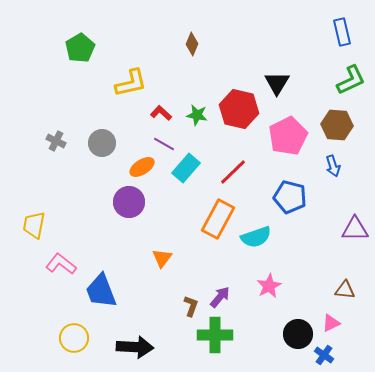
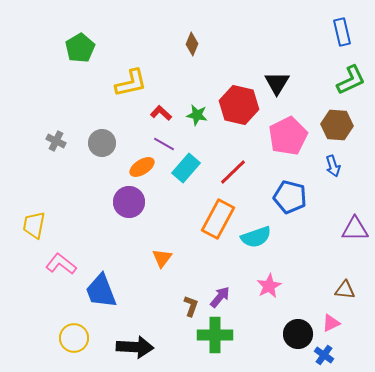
red hexagon: moved 4 px up
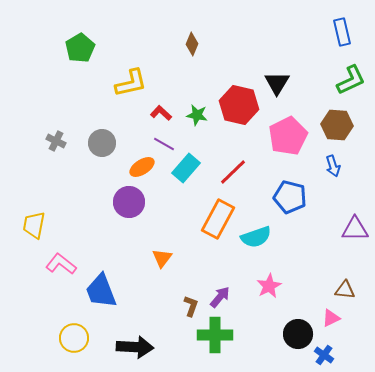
pink triangle: moved 5 px up
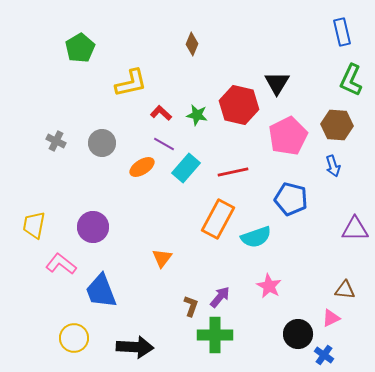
green L-shape: rotated 140 degrees clockwise
red line: rotated 32 degrees clockwise
blue pentagon: moved 1 px right, 2 px down
purple circle: moved 36 px left, 25 px down
pink star: rotated 15 degrees counterclockwise
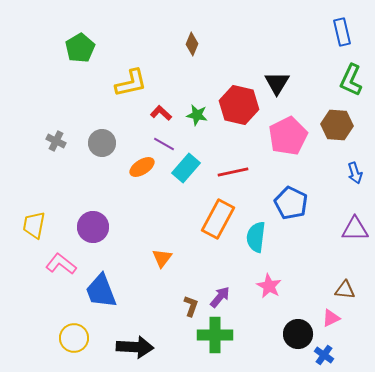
blue arrow: moved 22 px right, 7 px down
blue pentagon: moved 4 px down; rotated 12 degrees clockwise
cyan semicircle: rotated 116 degrees clockwise
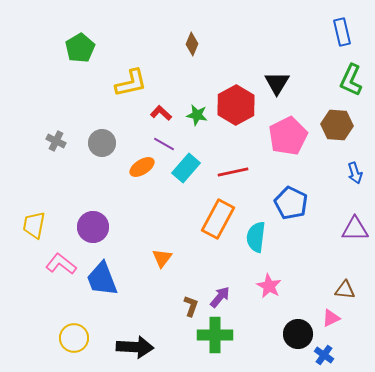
red hexagon: moved 3 px left; rotated 18 degrees clockwise
blue trapezoid: moved 1 px right, 12 px up
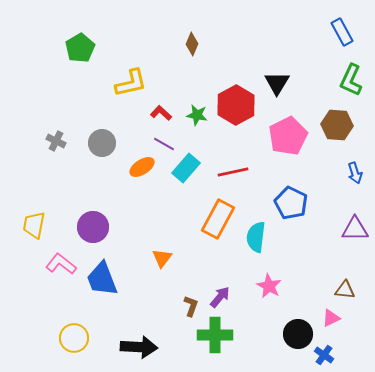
blue rectangle: rotated 16 degrees counterclockwise
black arrow: moved 4 px right
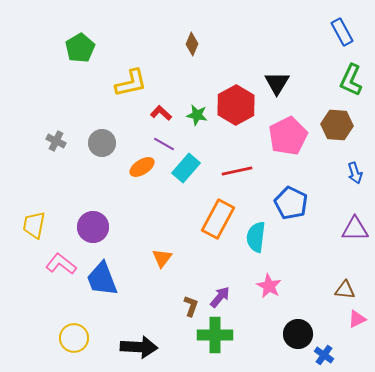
red line: moved 4 px right, 1 px up
pink triangle: moved 26 px right, 1 px down
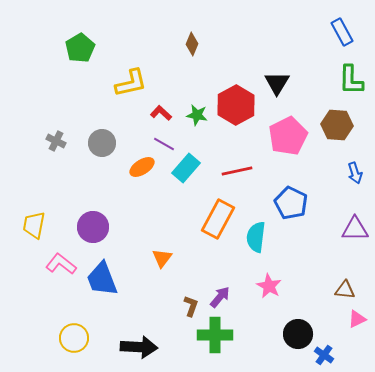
green L-shape: rotated 24 degrees counterclockwise
